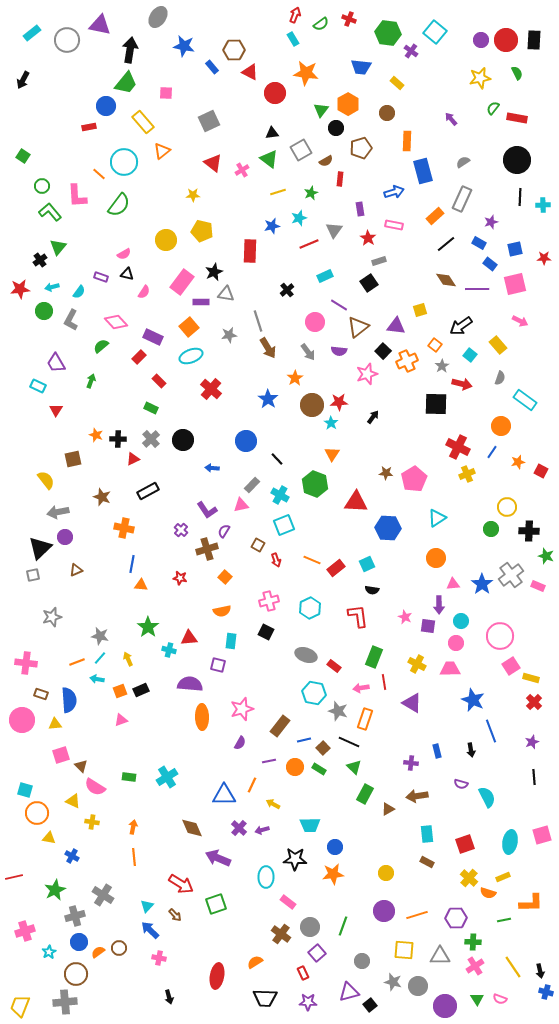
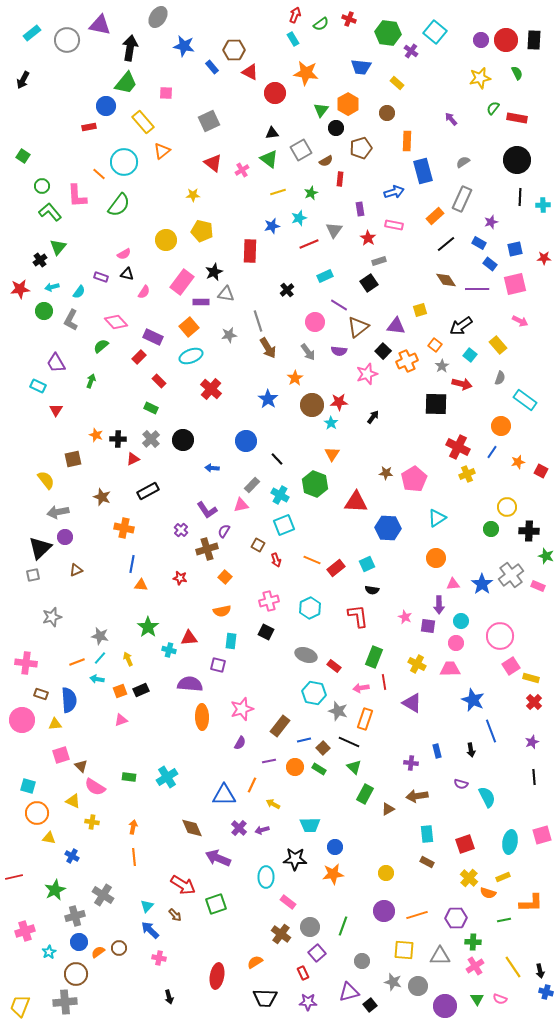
black arrow at (130, 50): moved 2 px up
cyan square at (25, 790): moved 3 px right, 4 px up
red arrow at (181, 884): moved 2 px right, 1 px down
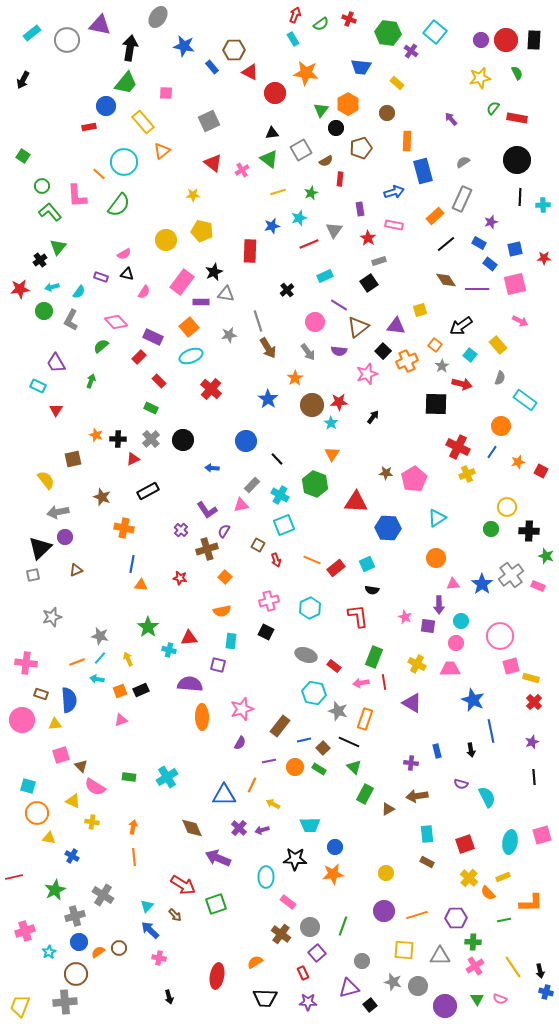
pink square at (511, 666): rotated 18 degrees clockwise
pink arrow at (361, 688): moved 5 px up
blue line at (491, 731): rotated 10 degrees clockwise
orange semicircle at (488, 893): rotated 28 degrees clockwise
purple triangle at (349, 992): moved 4 px up
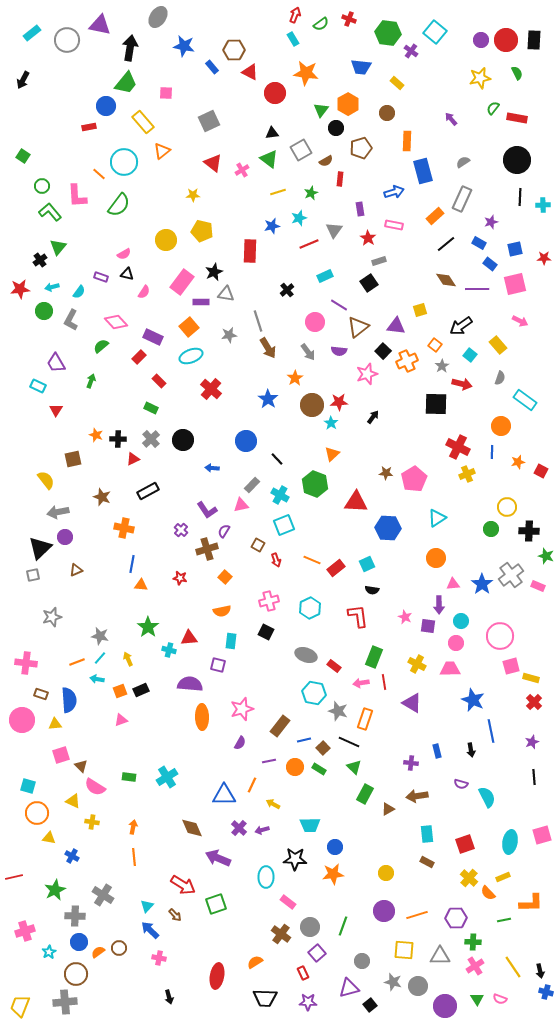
blue line at (492, 452): rotated 32 degrees counterclockwise
orange triangle at (332, 454): rotated 14 degrees clockwise
gray cross at (75, 916): rotated 18 degrees clockwise
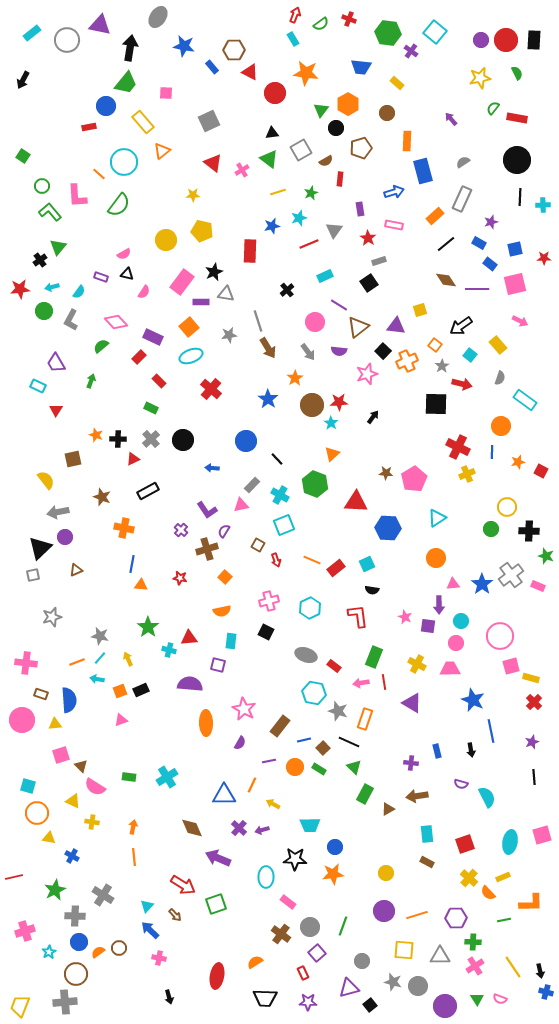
pink star at (242, 709): moved 2 px right; rotated 25 degrees counterclockwise
orange ellipse at (202, 717): moved 4 px right, 6 px down
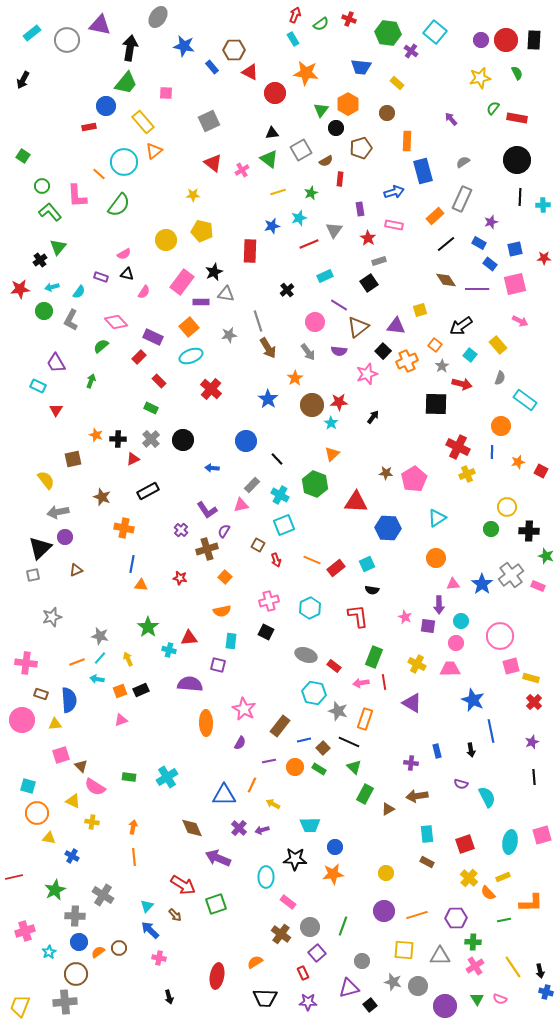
orange triangle at (162, 151): moved 8 px left
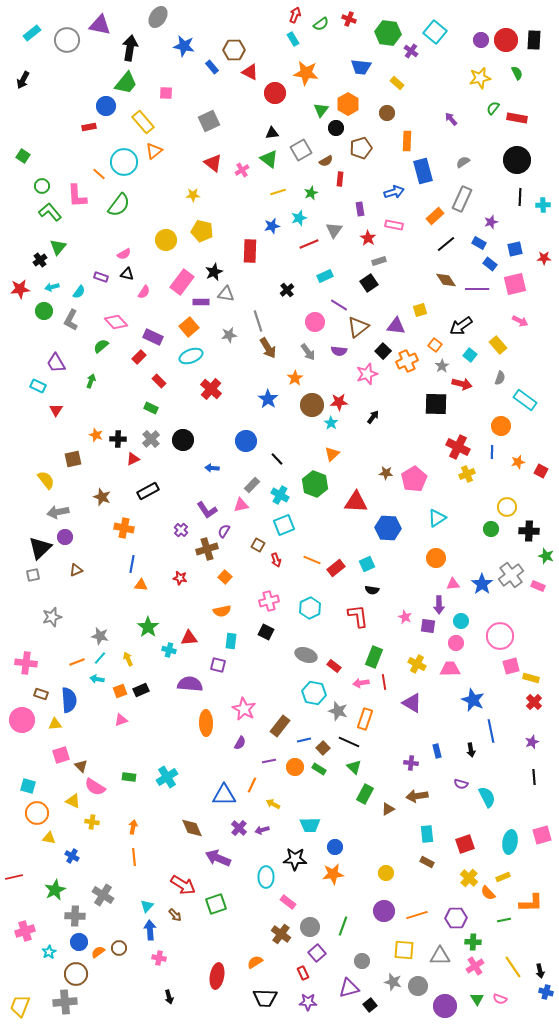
blue arrow at (150, 930): rotated 42 degrees clockwise
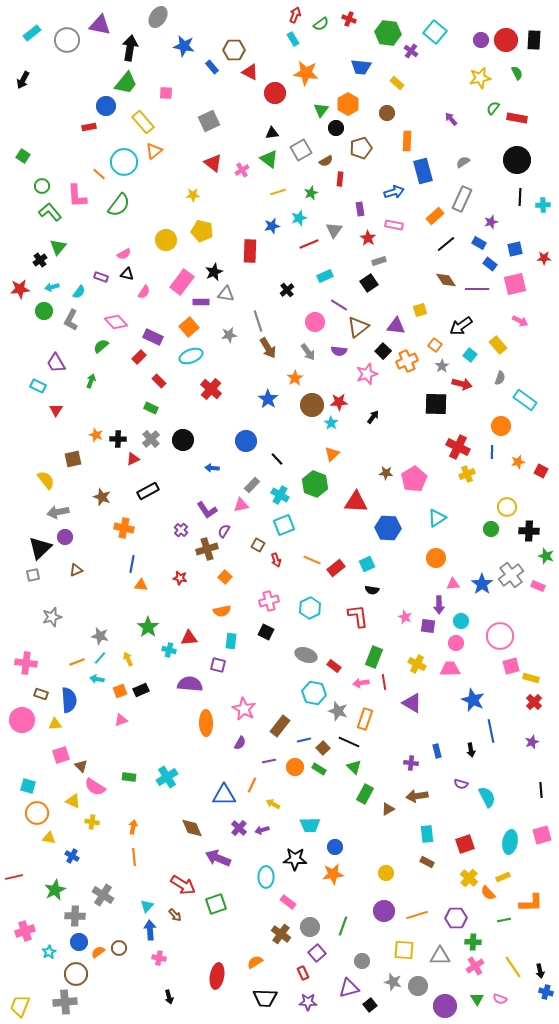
black line at (534, 777): moved 7 px right, 13 px down
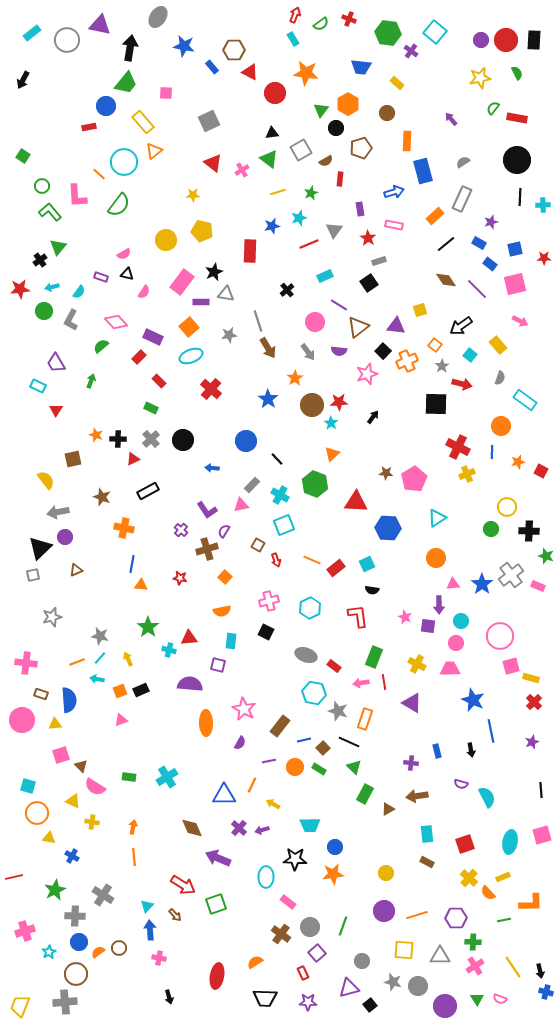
purple line at (477, 289): rotated 45 degrees clockwise
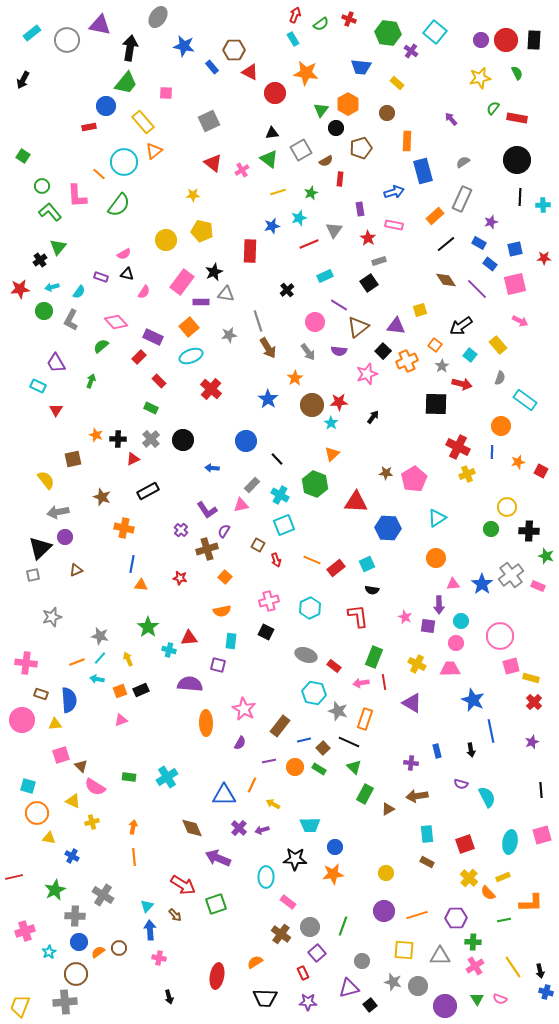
yellow cross at (92, 822): rotated 24 degrees counterclockwise
